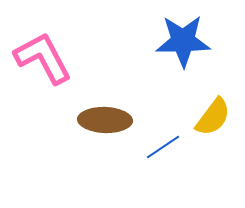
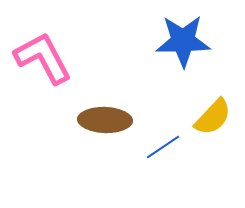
yellow semicircle: rotated 6 degrees clockwise
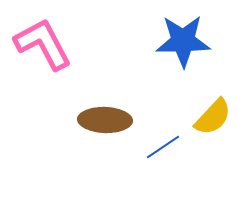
pink L-shape: moved 14 px up
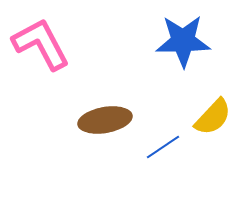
pink L-shape: moved 2 px left
brown ellipse: rotated 12 degrees counterclockwise
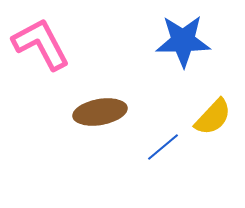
brown ellipse: moved 5 px left, 8 px up
blue line: rotated 6 degrees counterclockwise
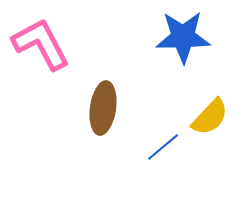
blue star: moved 4 px up
brown ellipse: moved 3 px right, 4 px up; rotated 72 degrees counterclockwise
yellow semicircle: moved 3 px left
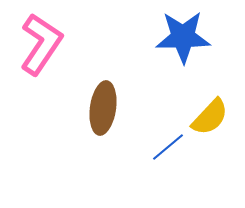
pink L-shape: rotated 62 degrees clockwise
blue line: moved 5 px right
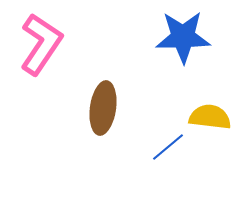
yellow semicircle: rotated 126 degrees counterclockwise
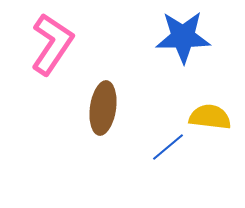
pink L-shape: moved 11 px right
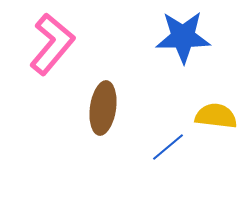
pink L-shape: rotated 6 degrees clockwise
yellow semicircle: moved 6 px right, 1 px up
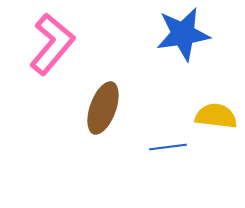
blue star: moved 3 px up; rotated 8 degrees counterclockwise
brown ellipse: rotated 12 degrees clockwise
blue line: rotated 33 degrees clockwise
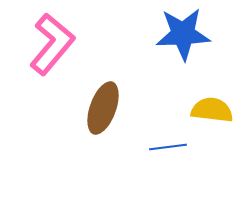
blue star: rotated 6 degrees clockwise
yellow semicircle: moved 4 px left, 6 px up
